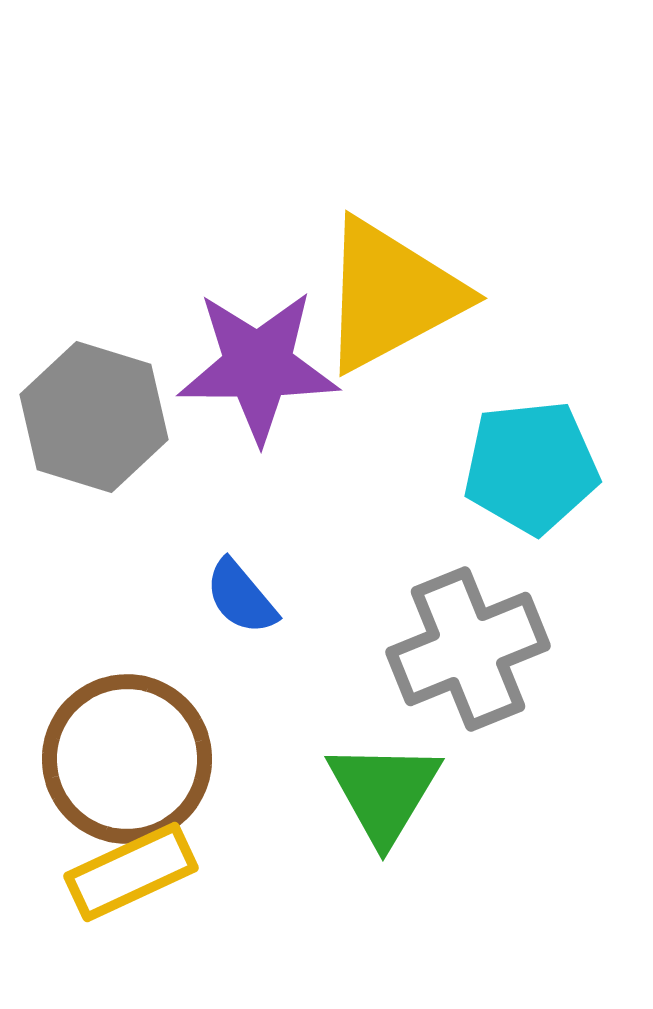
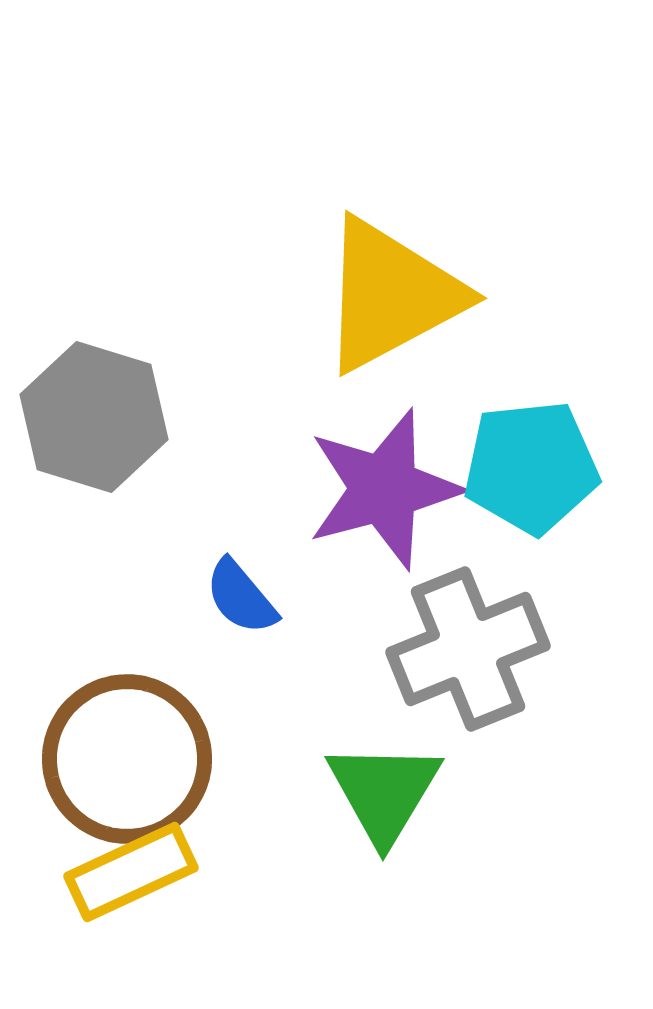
purple star: moved 126 px right, 123 px down; rotated 15 degrees counterclockwise
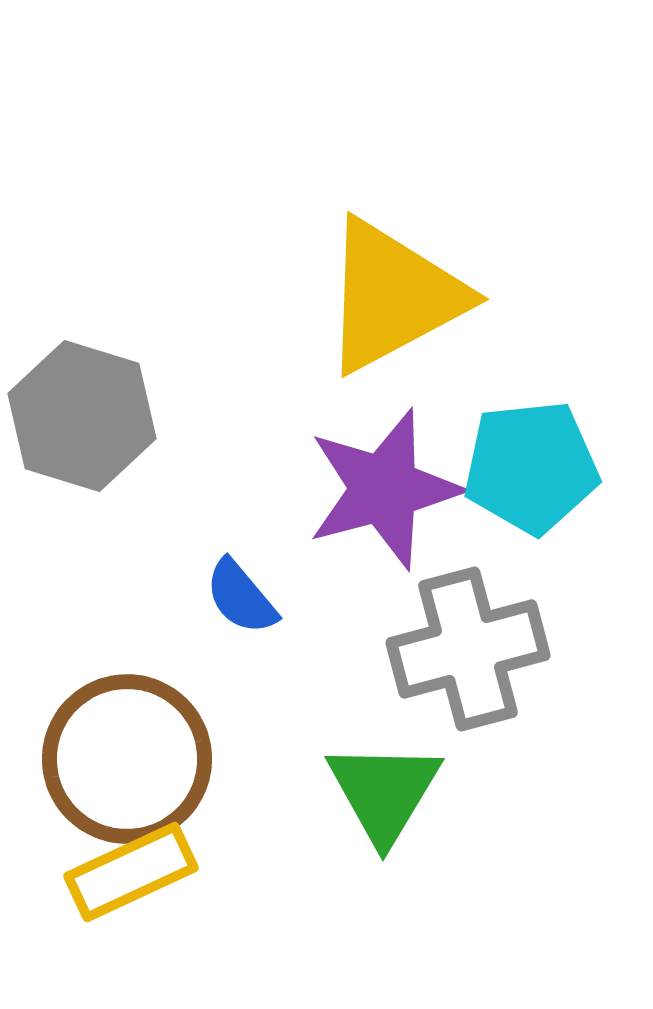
yellow triangle: moved 2 px right, 1 px down
gray hexagon: moved 12 px left, 1 px up
gray cross: rotated 7 degrees clockwise
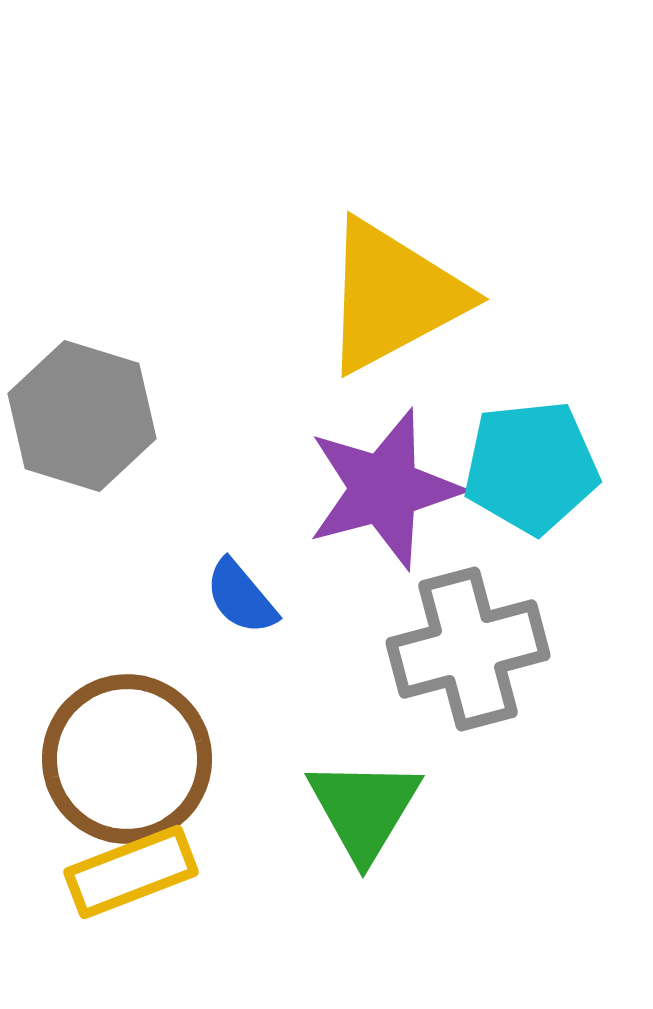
green triangle: moved 20 px left, 17 px down
yellow rectangle: rotated 4 degrees clockwise
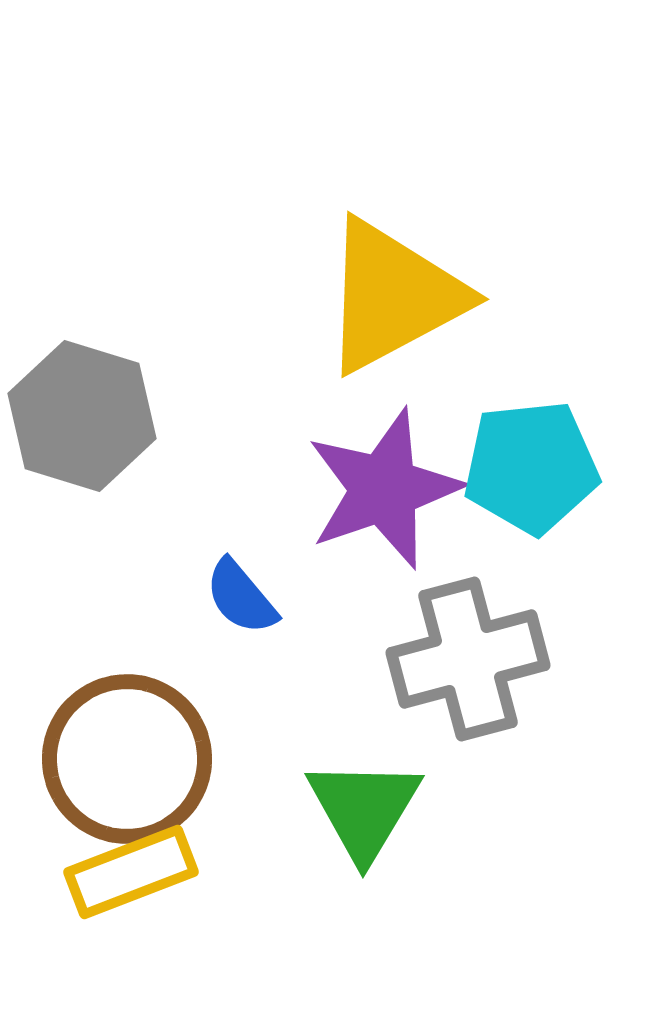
purple star: rotated 4 degrees counterclockwise
gray cross: moved 10 px down
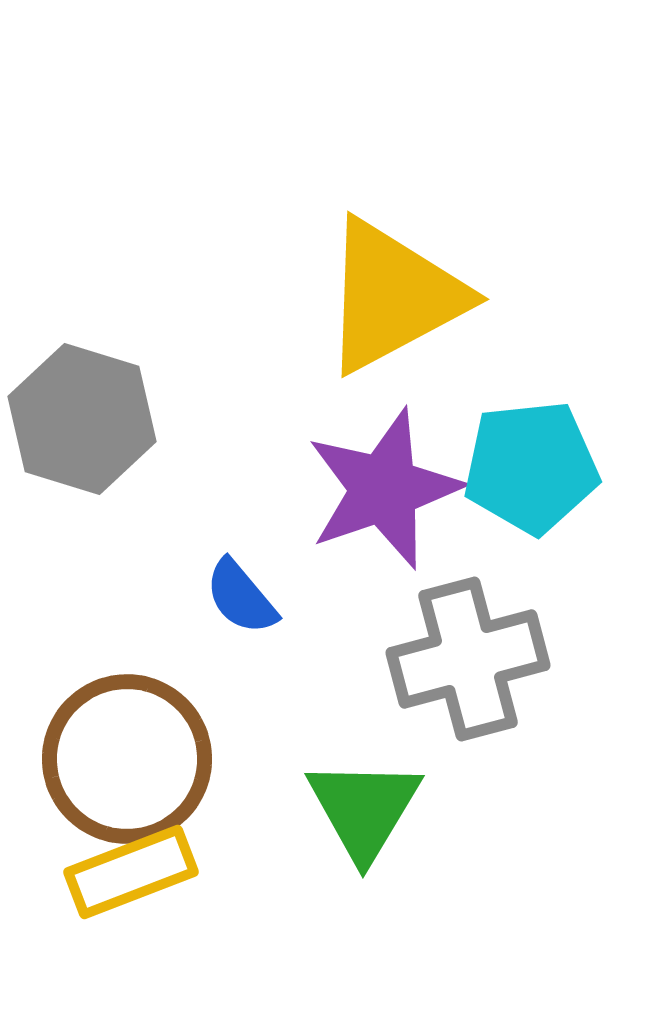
gray hexagon: moved 3 px down
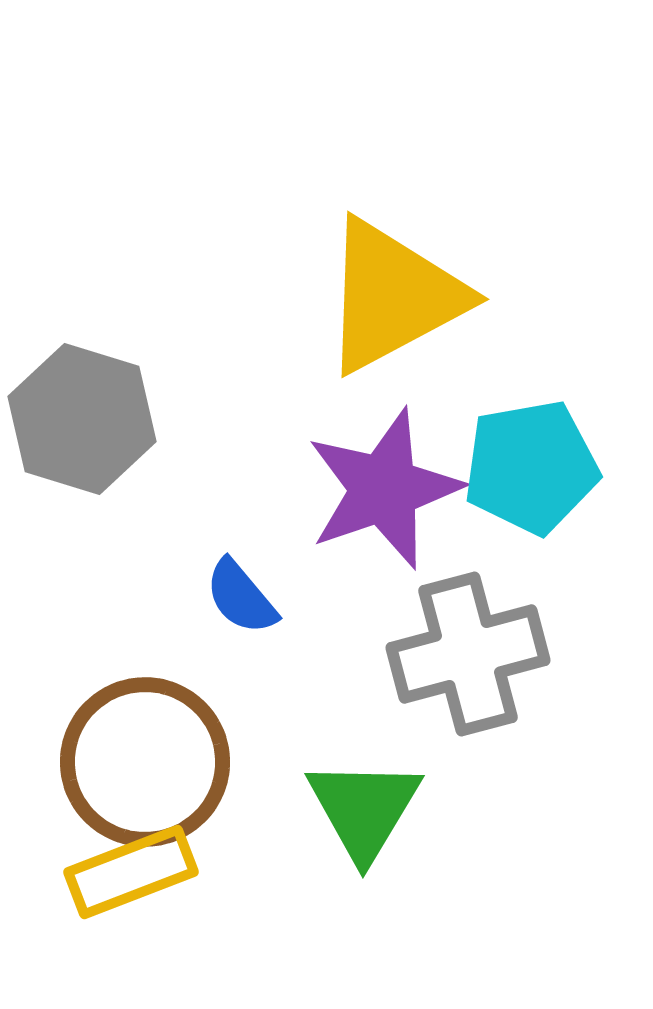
cyan pentagon: rotated 4 degrees counterclockwise
gray cross: moved 5 px up
brown circle: moved 18 px right, 3 px down
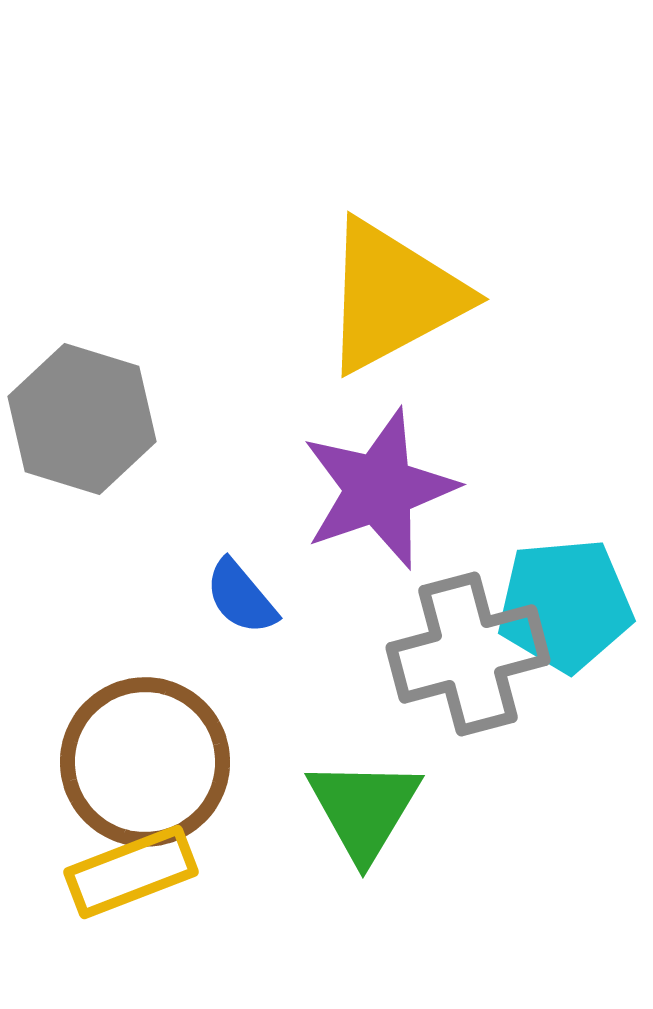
cyan pentagon: moved 34 px right, 138 px down; rotated 5 degrees clockwise
purple star: moved 5 px left
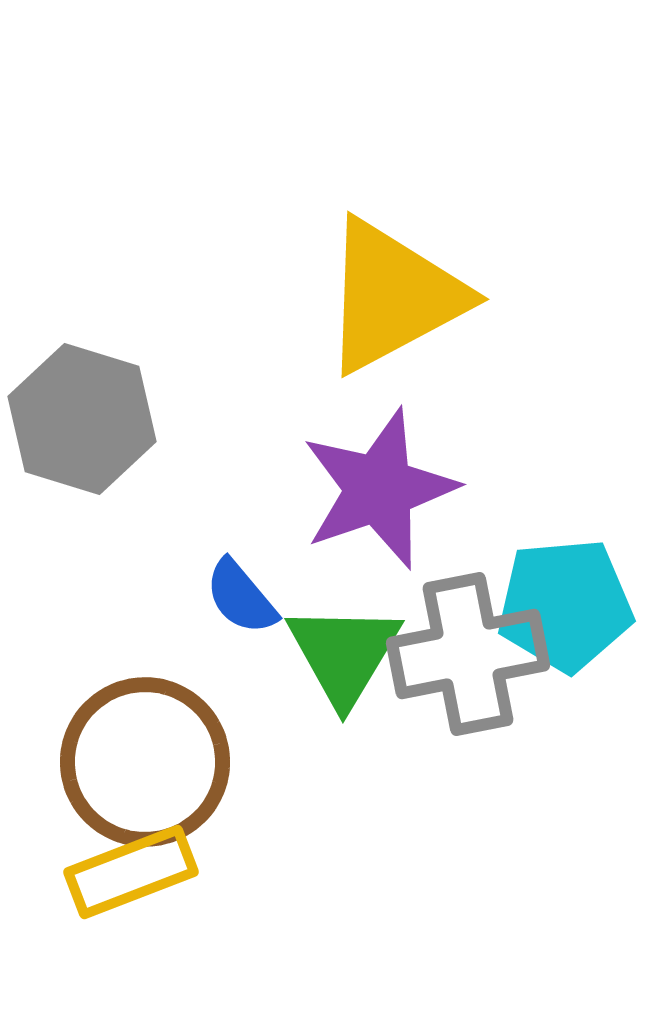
gray cross: rotated 4 degrees clockwise
green triangle: moved 20 px left, 155 px up
